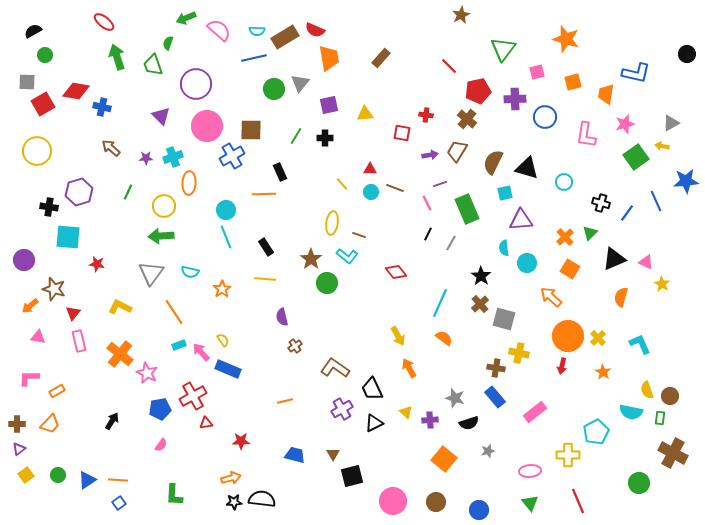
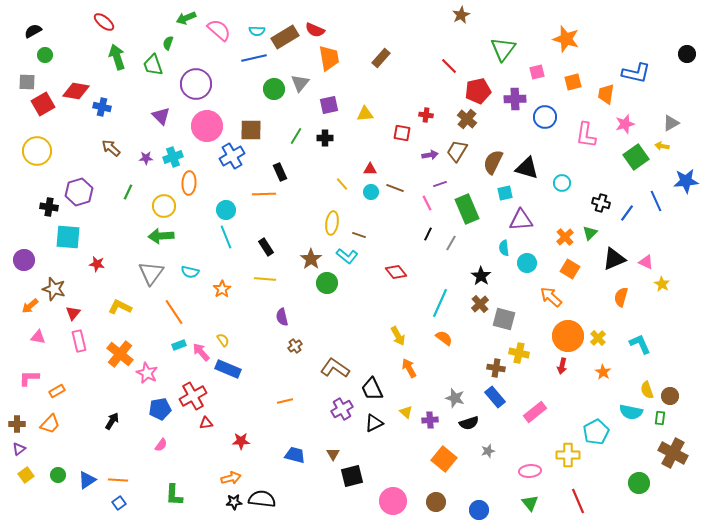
cyan circle at (564, 182): moved 2 px left, 1 px down
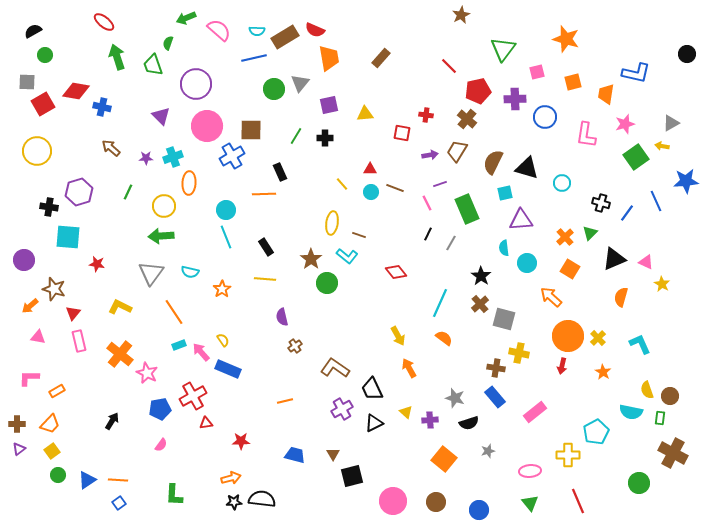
yellow square at (26, 475): moved 26 px right, 24 px up
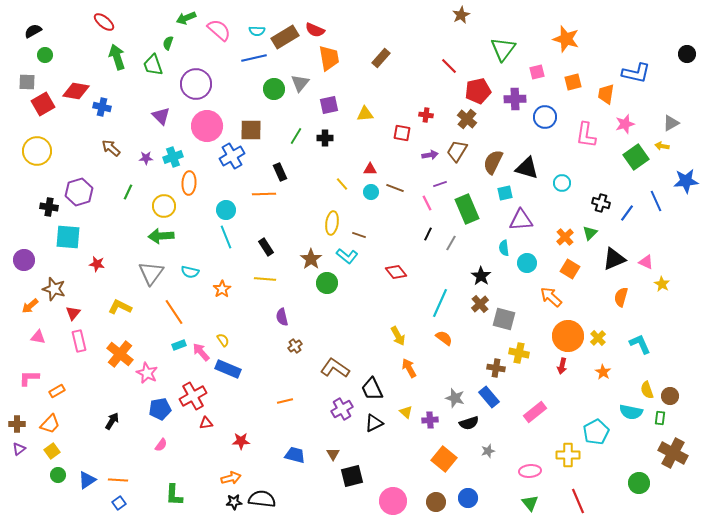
blue rectangle at (495, 397): moved 6 px left
blue circle at (479, 510): moved 11 px left, 12 px up
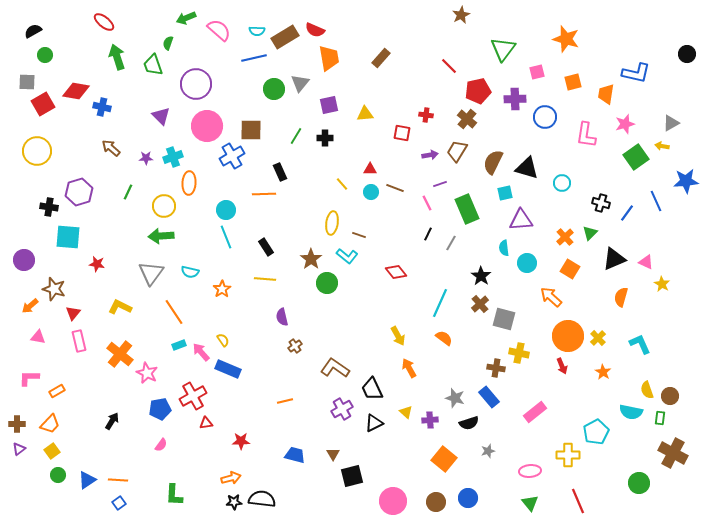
red arrow at (562, 366): rotated 35 degrees counterclockwise
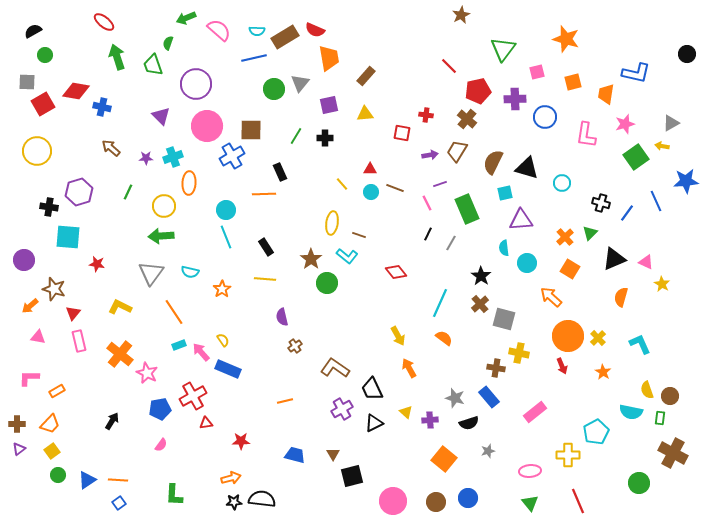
brown rectangle at (381, 58): moved 15 px left, 18 px down
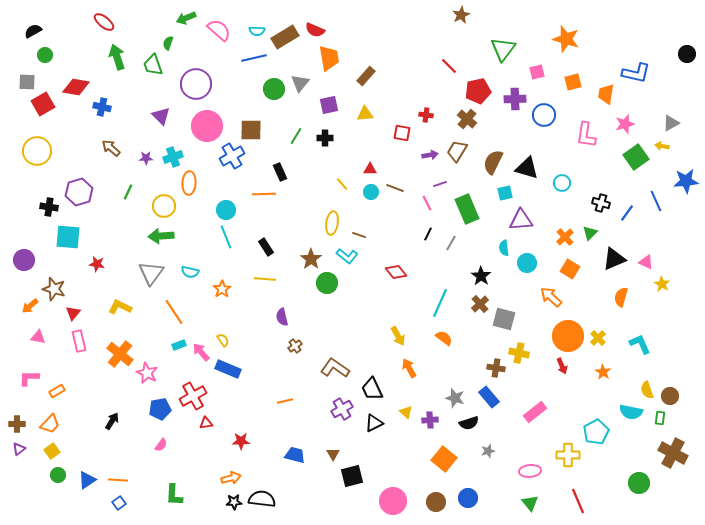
red diamond at (76, 91): moved 4 px up
blue circle at (545, 117): moved 1 px left, 2 px up
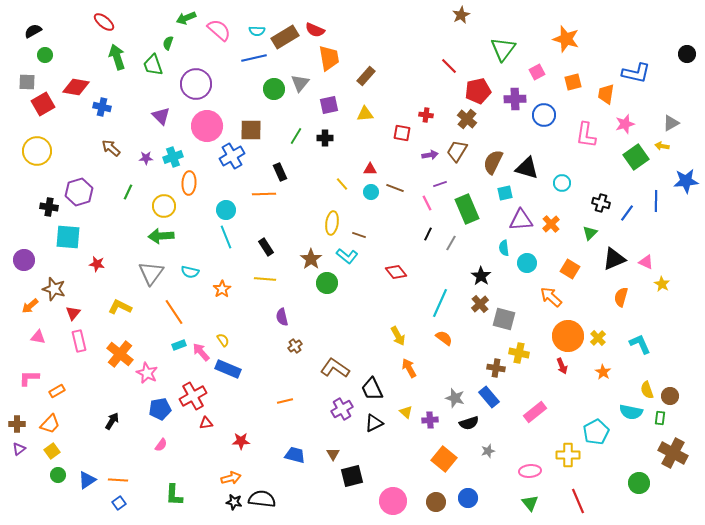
pink square at (537, 72): rotated 14 degrees counterclockwise
blue line at (656, 201): rotated 25 degrees clockwise
orange cross at (565, 237): moved 14 px left, 13 px up
black star at (234, 502): rotated 14 degrees clockwise
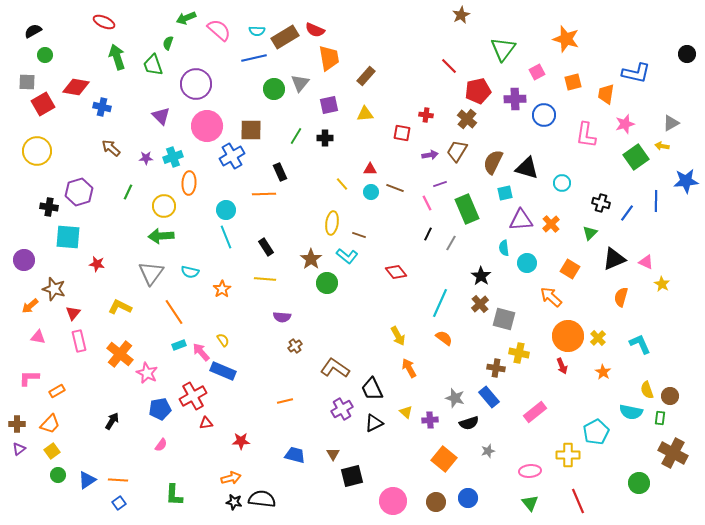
red ellipse at (104, 22): rotated 15 degrees counterclockwise
purple semicircle at (282, 317): rotated 72 degrees counterclockwise
blue rectangle at (228, 369): moved 5 px left, 2 px down
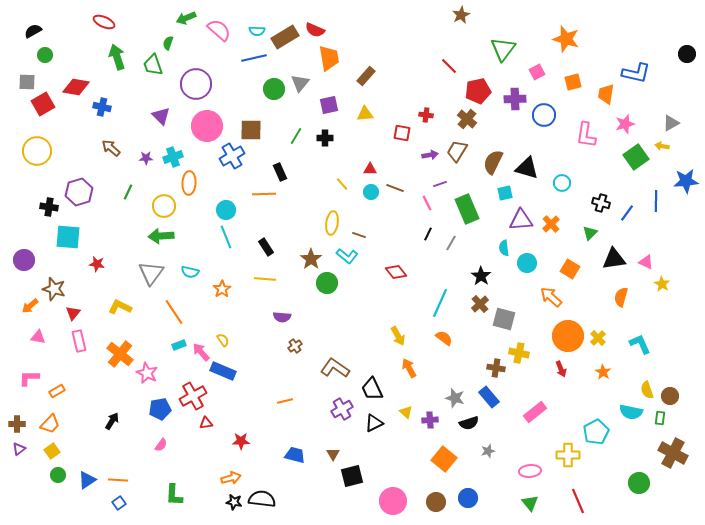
black triangle at (614, 259): rotated 15 degrees clockwise
red arrow at (562, 366): moved 1 px left, 3 px down
